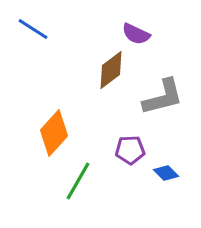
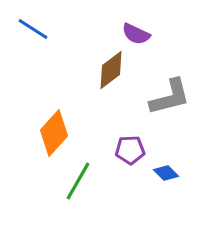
gray L-shape: moved 7 px right
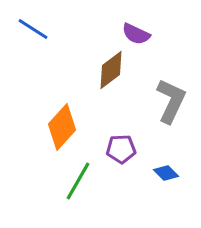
gray L-shape: moved 1 px right, 4 px down; rotated 51 degrees counterclockwise
orange diamond: moved 8 px right, 6 px up
purple pentagon: moved 9 px left, 1 px up
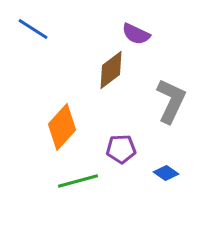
blue diamond: rotated 10 degrees counterclockwise
green line: rotated 45 degrees clockwise
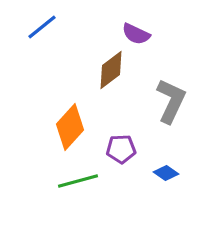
blue line: moved 9 px right, 2 px up; rotated 72 degrees counterclockwise
orange diamond: moved 8 px right
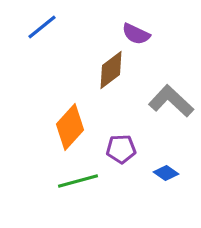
gray L-shape: rotated 72 degrees counterclockwise
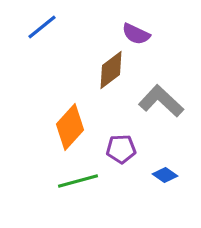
gray L-shape: moved 10 px left
blue diamond: moved 1 px left, 2 px down
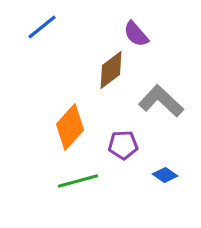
purple semicircle: rotated 24 degrees clockwise
purple pentagon: moved 2 px right, 4 px up
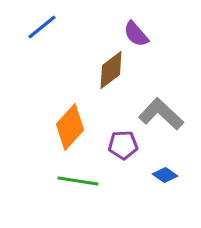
gray L-shape: moved 13 px down
green line: rotated 24 degrees clockwise
